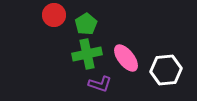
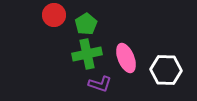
pink ellipse: rotated 16 degrees clockwise
white hexagon: rotated 8 degrees clockwise
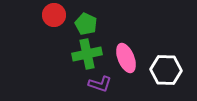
green pentagon: rotated 15 degrees counterclockwise
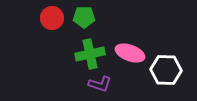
red circle: moved 2 px left, 3 px down
green pentagon: moved 2 px left, 7 px up; rotated 25 degrees counterclockwise
green cross: moved 3 px right
pink ellipse: moved 4 px right, 5 px up; rotated 48 degrees counterclockwise
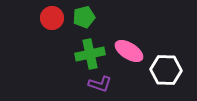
green pentagon: rotated 15 degrees counterclockwise
pink ellipse: moved 1 px left, 2 px up; rotated 12 degrees clockwise
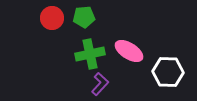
green pentagon: rotated 10 degrees clockwise
white hexagon: moved 2 px right, 2 px down
purple L-shape: rotated 65 degrees counterclockwise
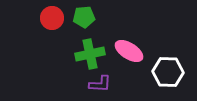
purple L-shape: rotated 50 degrees clockwise
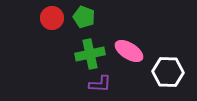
green pentagon: rotated 25 degrees clockwise
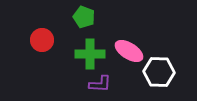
red circle: moved 10 px left, 22 px down
green cross: rotated 12 degrees clockwise
white hexagon: moved 9 px left
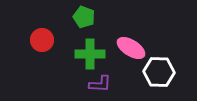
pink ellipse: moved 2 px right, 3 px up
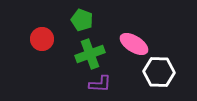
green pentagon: moved 2 px left, 3 px down
red circle: moved 1 px up
pink ellipse: moved 3 px right, 4 px up
green cross: rotated 20 degrees counterclockwise
